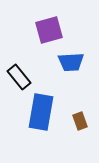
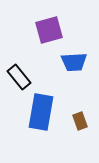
blue trapezoid: moved 3 px right
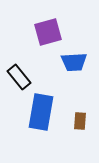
purple square: moved 1 px left, 2 px down
brown rectangle: rotated 24 degrees clockwise
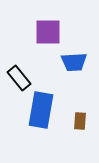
purple square: rotated 16 degrees clockwise
black rectangle: moved 1 px down
blue rectangle: moved 2 px up
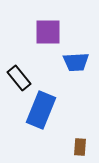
blue trapezoid: moved 2 px right
blue rectangle: rotated 12 degrees clockwise
brown rectangle: moved 26 px down
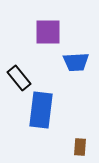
blue rectangle: rotated 15 degrees counterclockwise
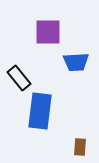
blue rectangle: moved 1 px left, 1 px down
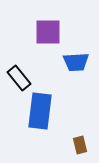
brown rectangle: moved 2 px up; rotated 18 degrees counterclockwise
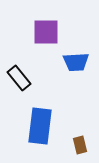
purple square: moved 2 px left
blue rectangle: moved 15 px down
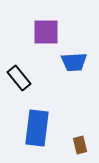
blue trapezoid: moved 2 px left
blue rectangle: moved 3 px left, 2 px down
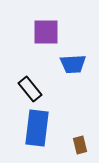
blue trapezoid: moved 1 px left, 2 px down
black rectangle: moved 11 px right, 11 px down
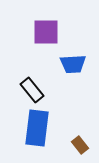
black rectangle: moved 2 px right, 1 px down
brown rectangle: rotated 24 degrees counterclockwise
